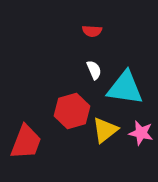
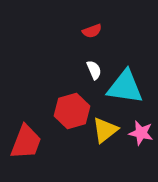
red semicircle: rotated 24 degrees counterclockwise
cyan triangle: moved 1 px up
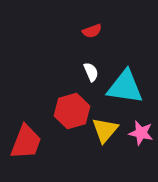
white semicircle: moved 3 px left, 2 px down
yellow triangle: rotated 12 degrees counterclockwise
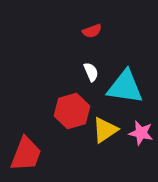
yellow triangle: rotated 16 degrees clockwise
red trapezoid: moved 12 px down
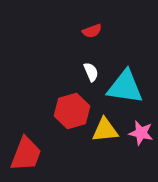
yellow triangle: rotated 28 degrees clockwise
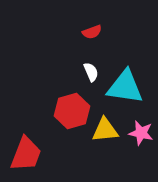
red semicircle: moved 1 px down
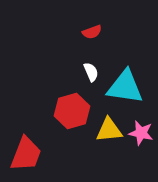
yellow triangle: moved 4 px right
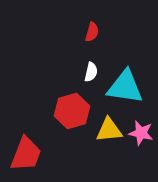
red semicircle: rotated 54 degrees counterclockwise
white semicircle: rotated 36 degrees clockwise
